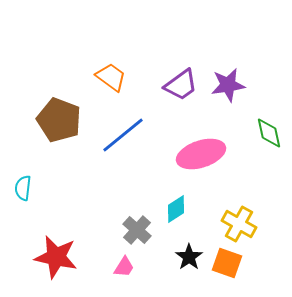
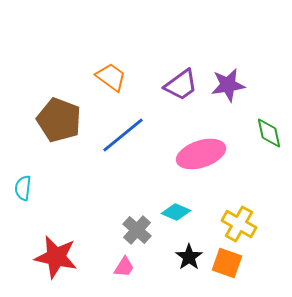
cyan diamond: moved 3 px down; rotated 56 degrees clockwise
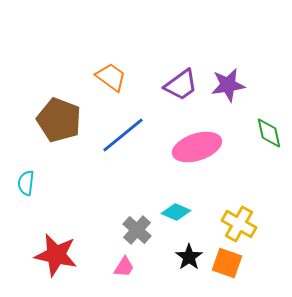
pink ellipse: moved 4 px left, 7 px up
cyan semicircle: moved 3 px right, 5 px up
red star: moved 2 px up
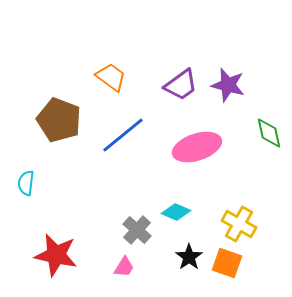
purple star: rotated 24 degrees clockwise
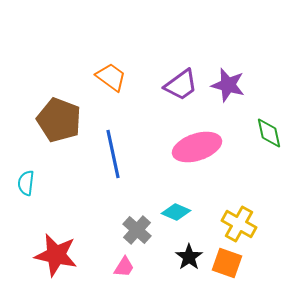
blue line: moved 10 px left, 19 px down; rotated 63 degrees counterclockwise
